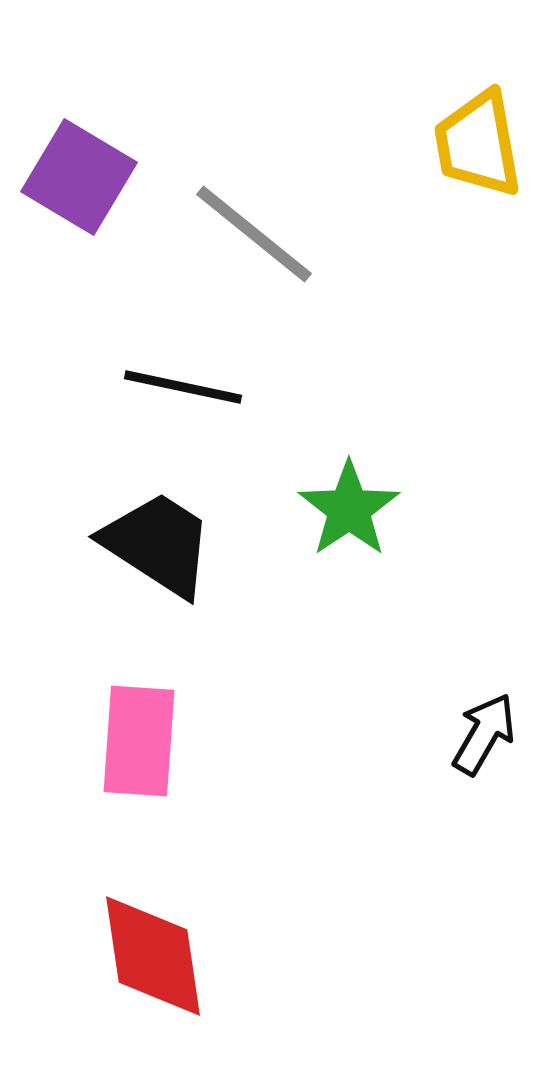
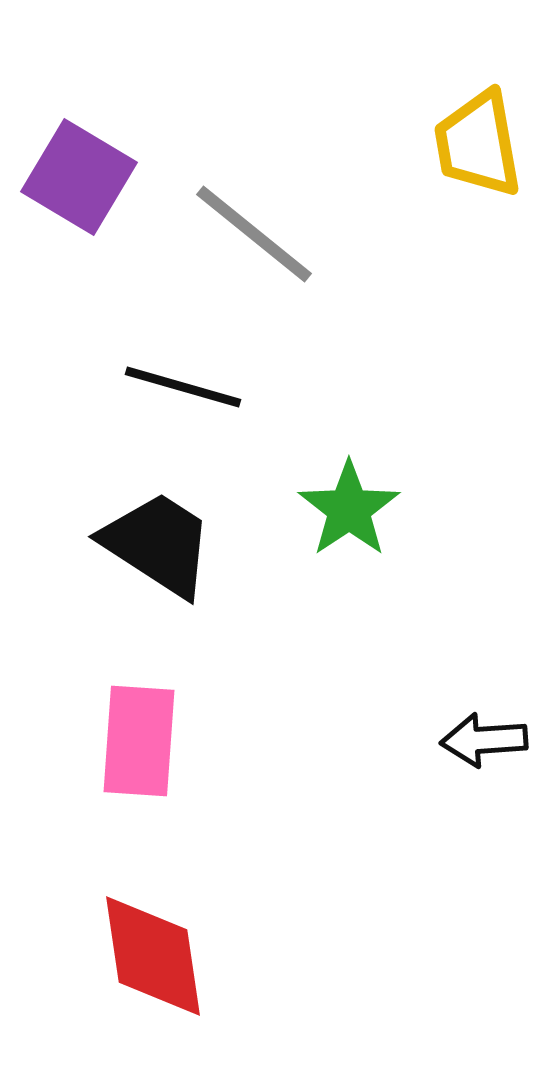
black line: rotated 4 degrees clockwise
black arrow: moved 6 px down; rotated 124 degrees counterclockwise
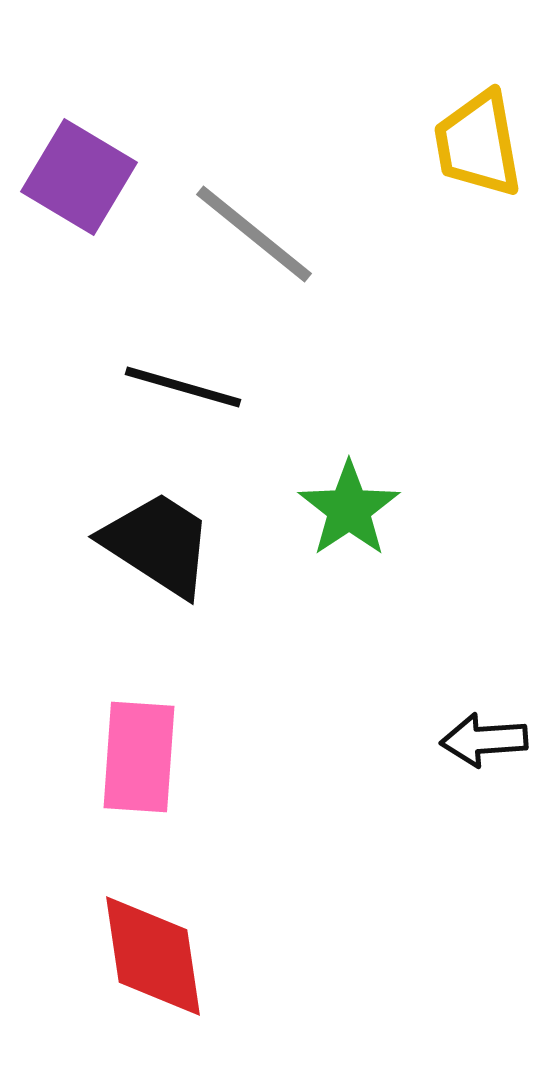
pink rectangle: moved 16 px down
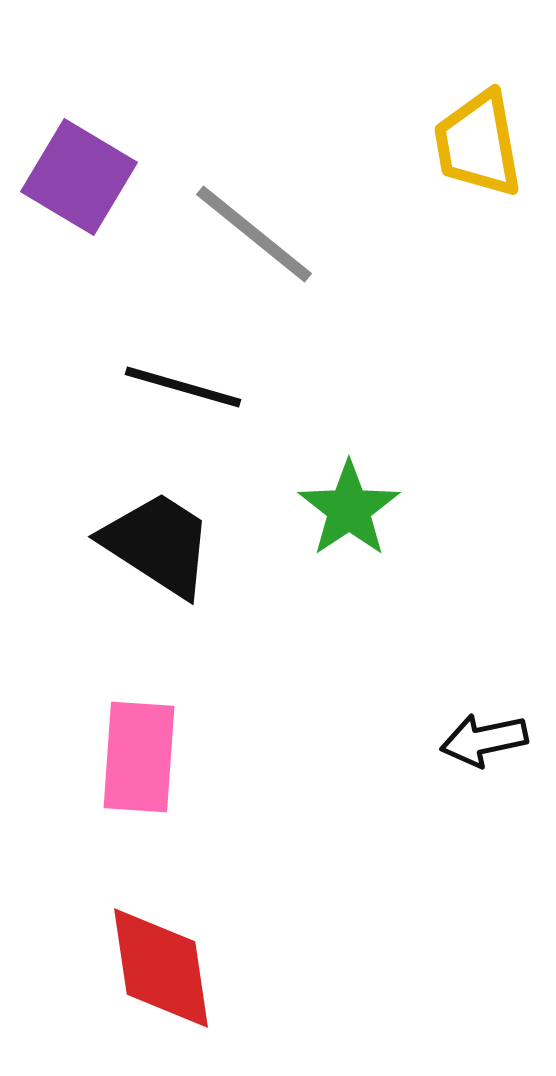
black arrow: rotated 8 degrees counterclockwise
red diamond: moved 8 px right, 12 px down
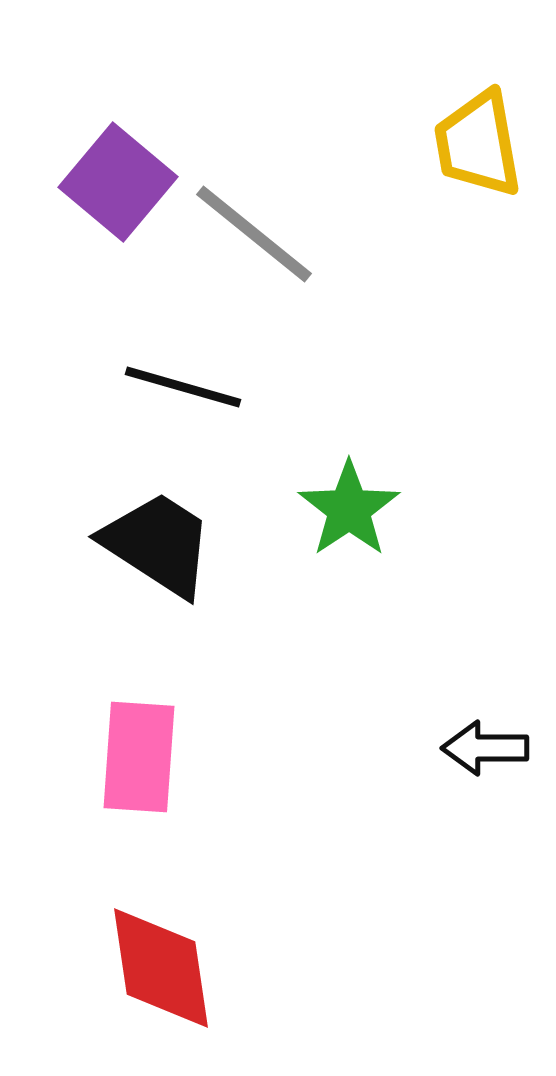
purple square: moved 39 px right, 5 px down; rotated 9 degrees clockwise
black arrow: moved 1 px right, 8 px down; rotated 12 degrees clockwise
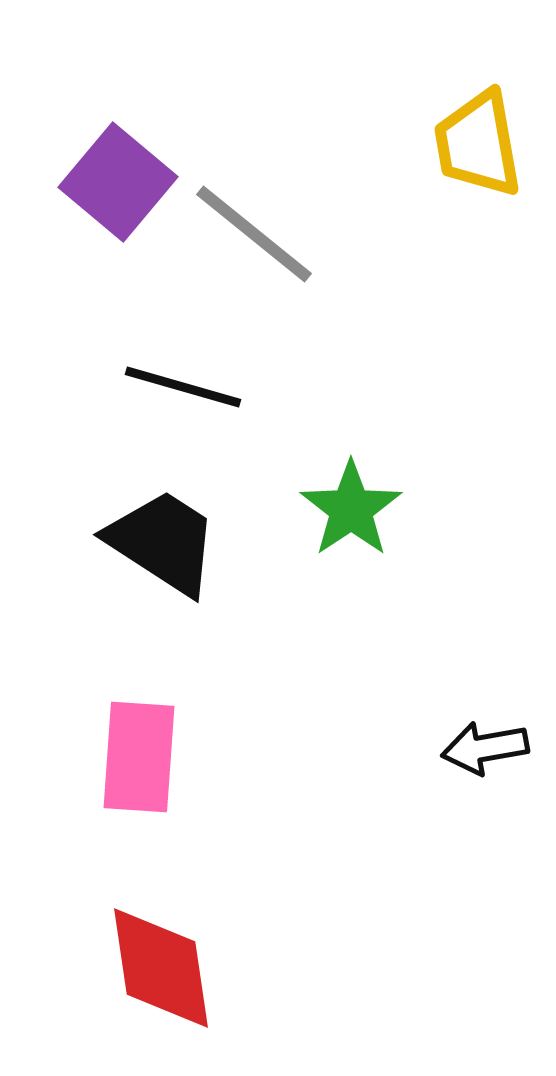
green star: moved 2 px right
black trapezoid: moved 5 px right, 2 px up
black arrow: rotated 10 degrees counterclockwise
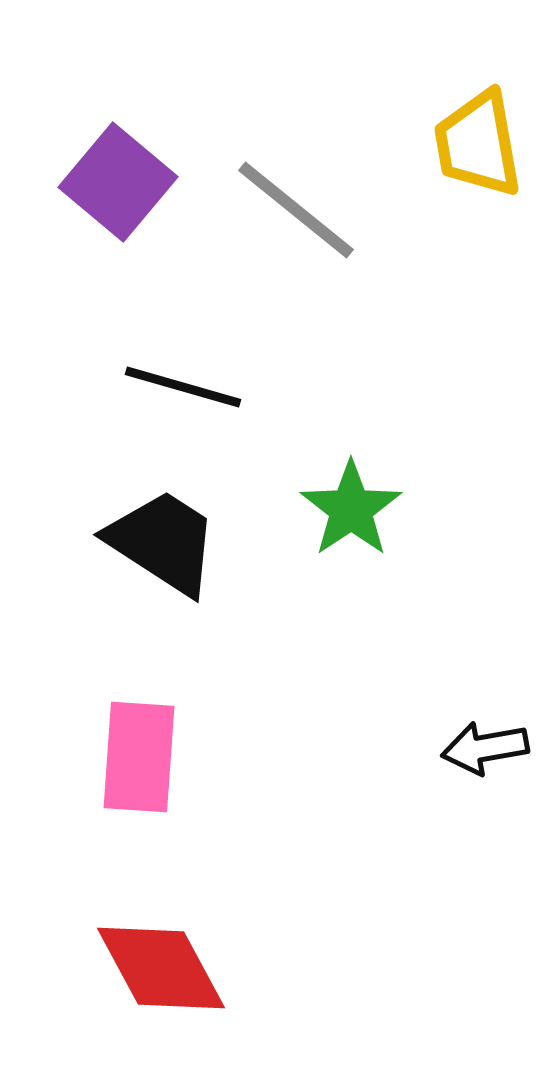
gray line: moved 42 px right, 24 px up
red diamond: rotated 20 degrees counterclockwise
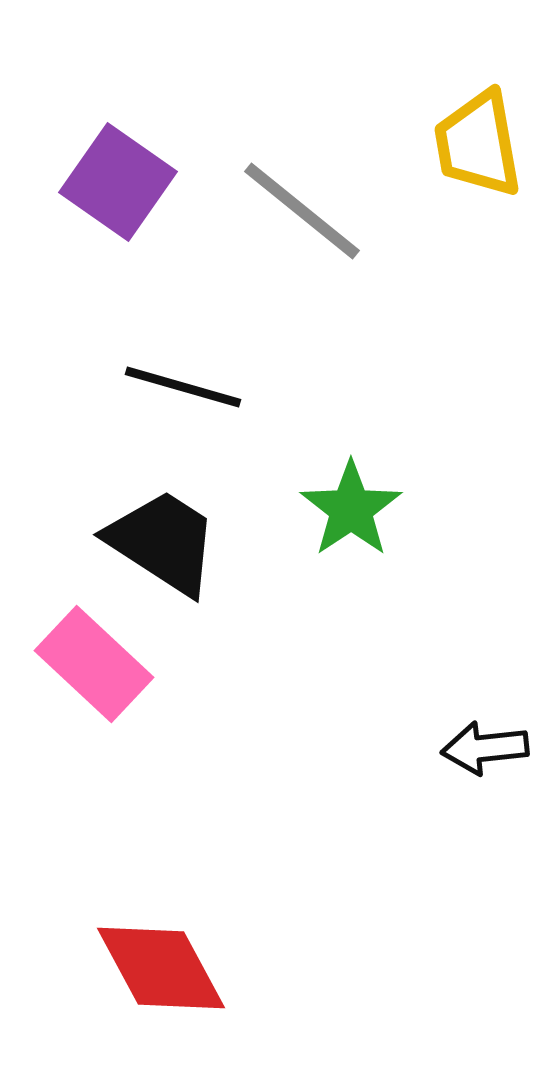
purple square: rotated 5 degrees counterclockwise
gray line: moved 6 px right, 1 px down
black arrow: rotated 4 degrees clockwise
pink rectangle: moved 45 px left, 93 px up; rotated 51 degrees counterclockwise
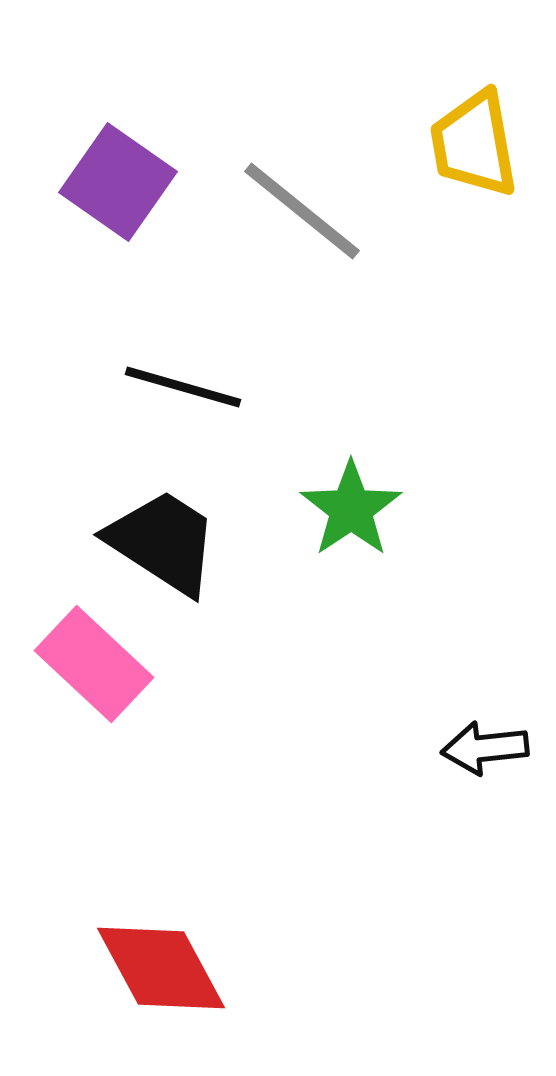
yellow trapezoid: moved 4 px left
